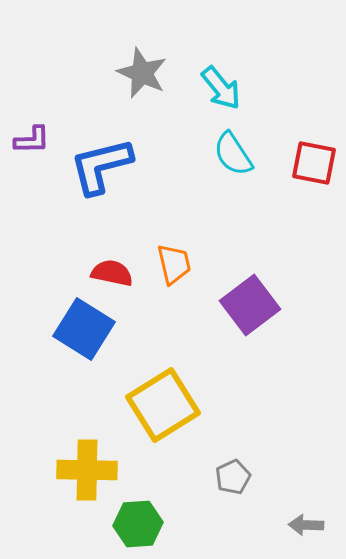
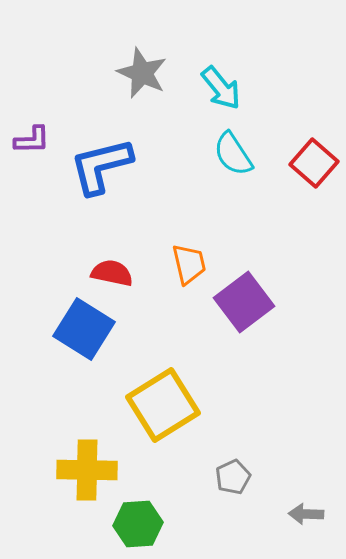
red square: rotated 30 degrees clockwise
orange trapezoid: moved 15 px right
purple square: moved 6 px left, 3 px up
gray arrow: moved 11 px up
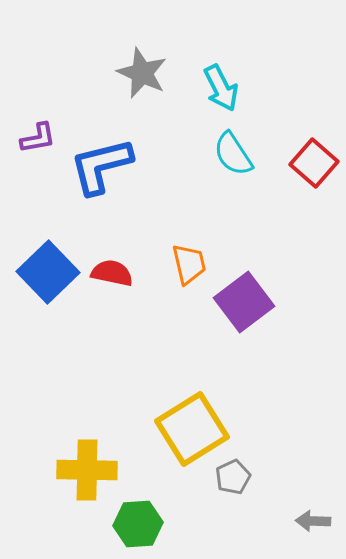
cyan arrow: rotated 12 degrees clockwise
purple L-shape: moved 6 px right, 2 px up; rotated 9 degrees counterclockwise
blue square: moved 36 px left, 57 px up; rotated 14 degrees clockwise
yellow square: moved 29 px right, 24 px down
gray arrow: moved 7 px right, 7 px down
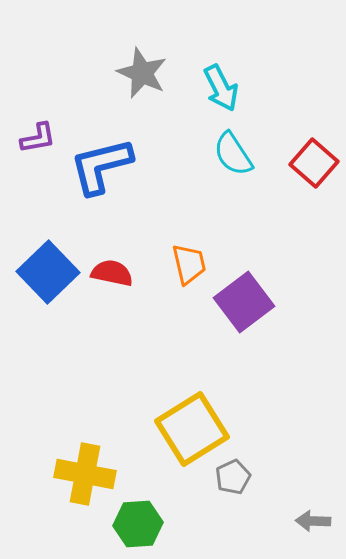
yellow cross: moved 2 px left, 4 px down; rotated 10 degrees clockwise
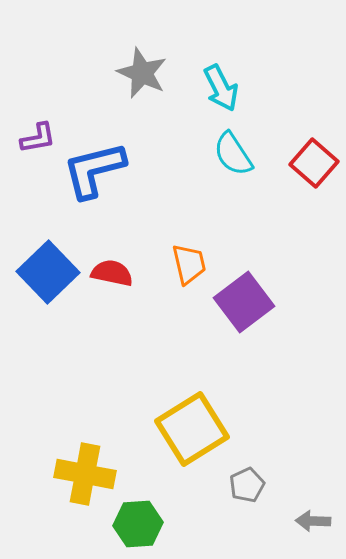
blue L-shape: moved 7 px left, 4 px down
gray pentagon: moved 14 px right, 8 px down
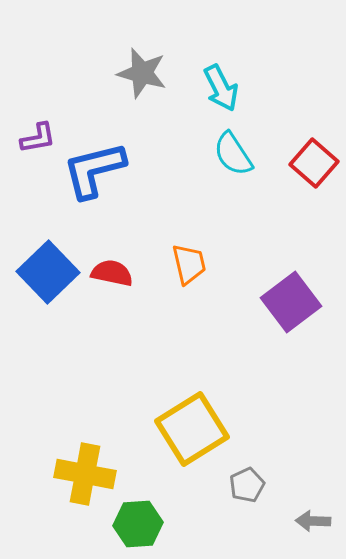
gray star: rotated 9 degrees counterclockwise
purple square: moved 47 px right
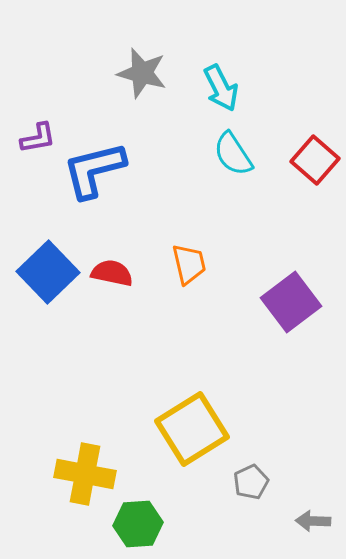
red square: moved 1 px right, 3 px up
gray pentagon: moved 4 px right, 3 px up
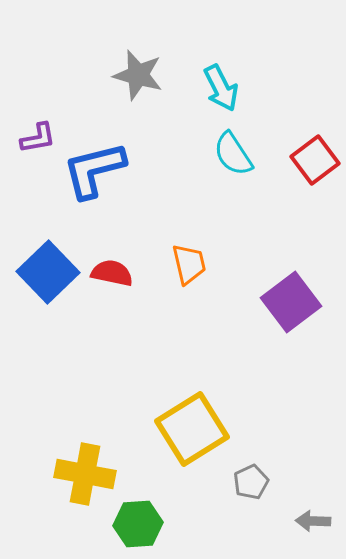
gray star: moved 4 px left, 2 px down
red square: rotated 12 degrees clockwise
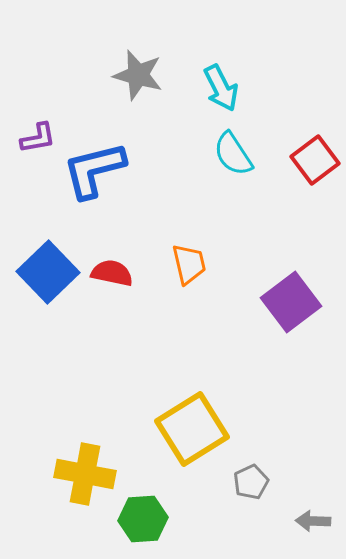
green hexagon: moved 5 px right, 5 px up
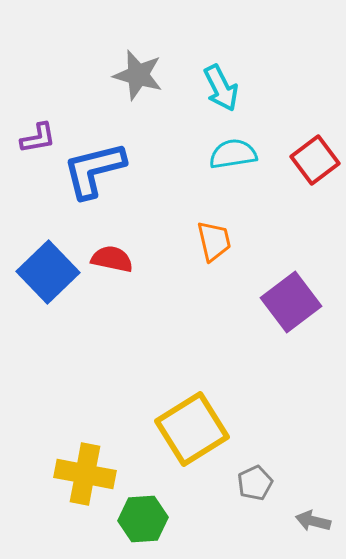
cyan semicircle: rotated 114 degrees clockwise
orange trapezoid: moved 25 px right, 23 px up
red semicircle: moved 14 px up
gray pentagon: moved 4 px right, 1 px down
gray arrow: rotated 12 degrees clockwise
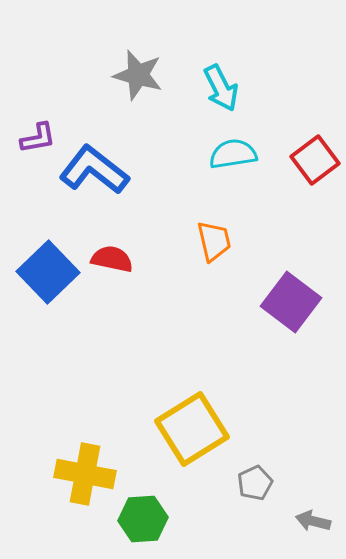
blue L-shape: rotated 52 degrees clockwise
purple square: rotated 16 degrees counterclockwise
